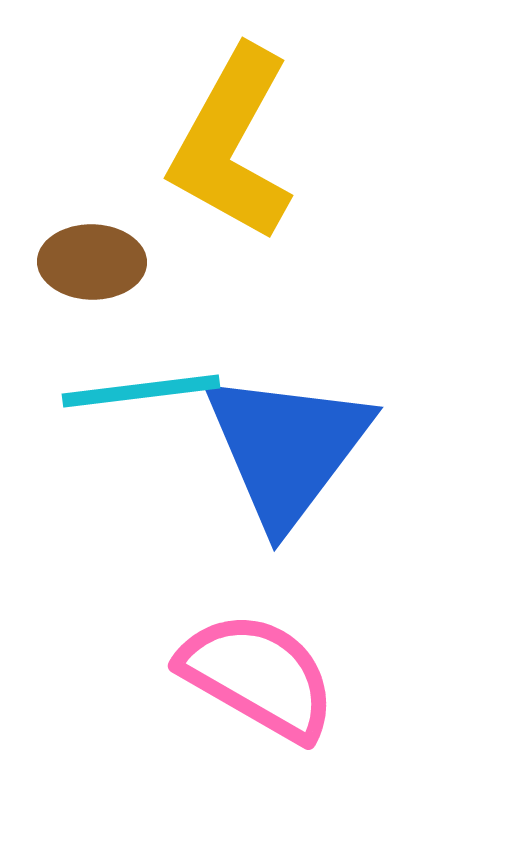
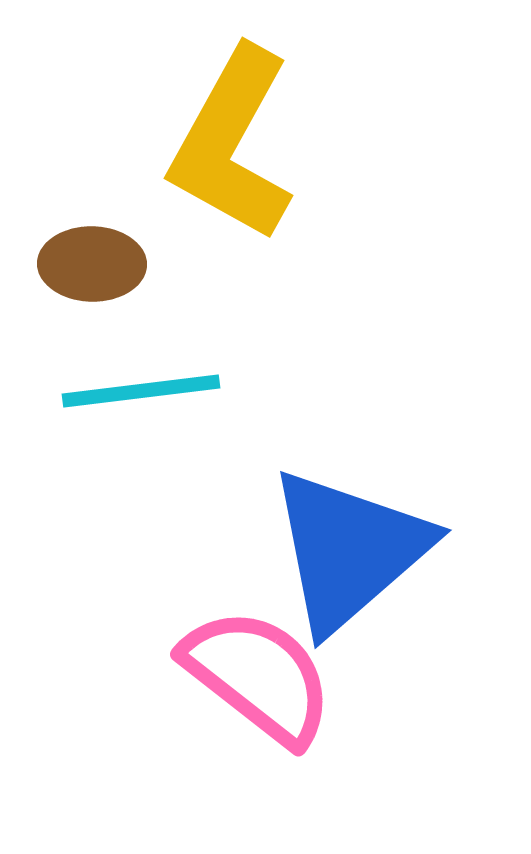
brown ellipse: moved 2 px down
blue triangle: moved 62 px right, 102 px down; rotated 12 degrees clockwise
pink semicircle: rotated 8 degrees clockwise
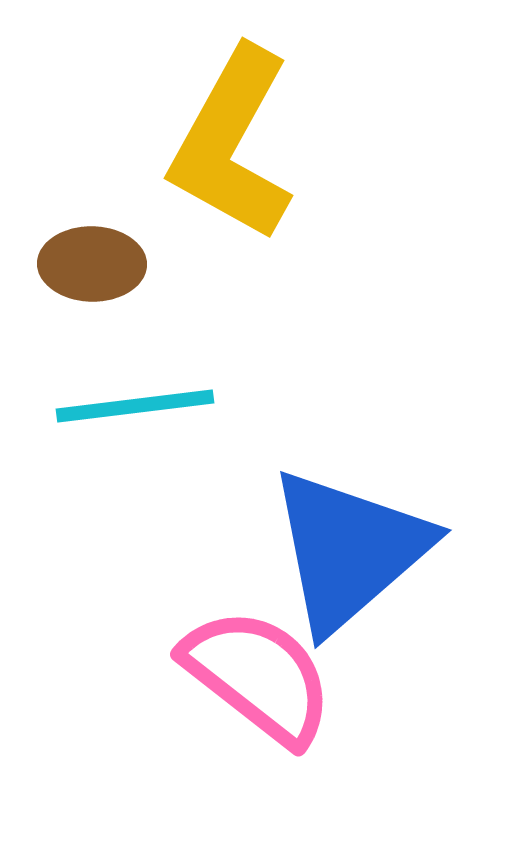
cyan line: moved 6 px left, 15 px down
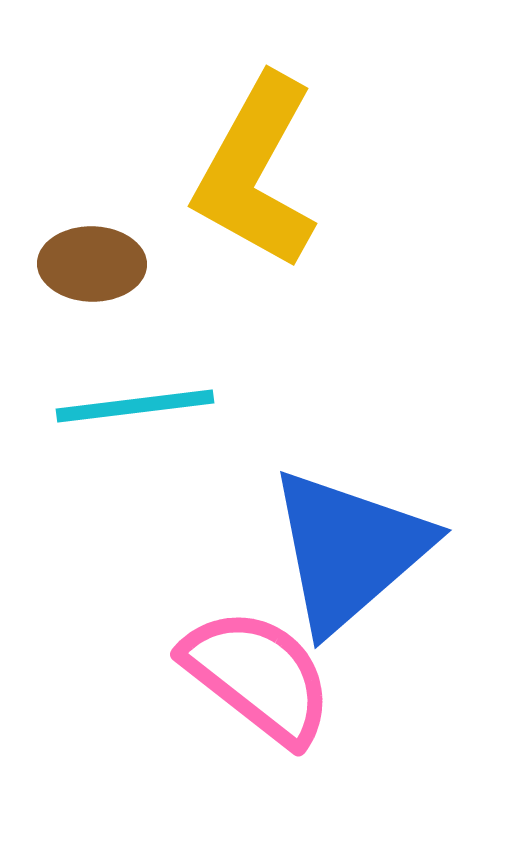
yellow L-shape: moved 24 px right, 28 px down
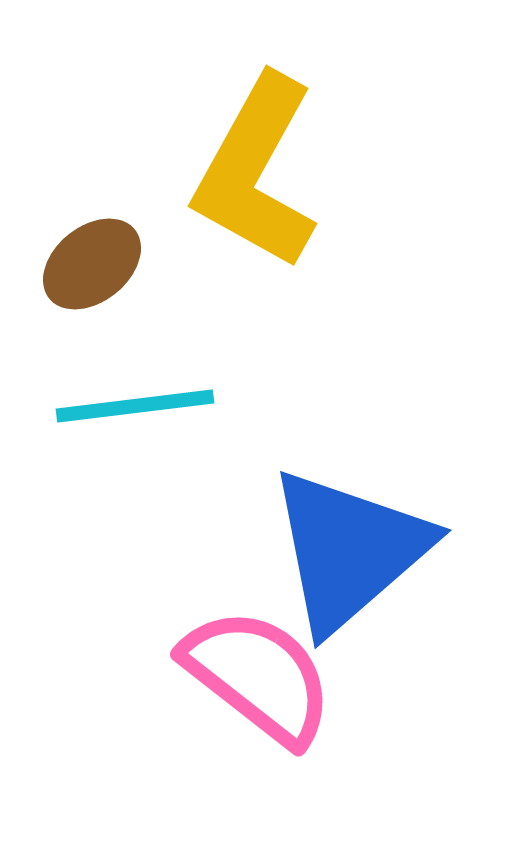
brown ellipse: rotated 40 degrees counterclockwise
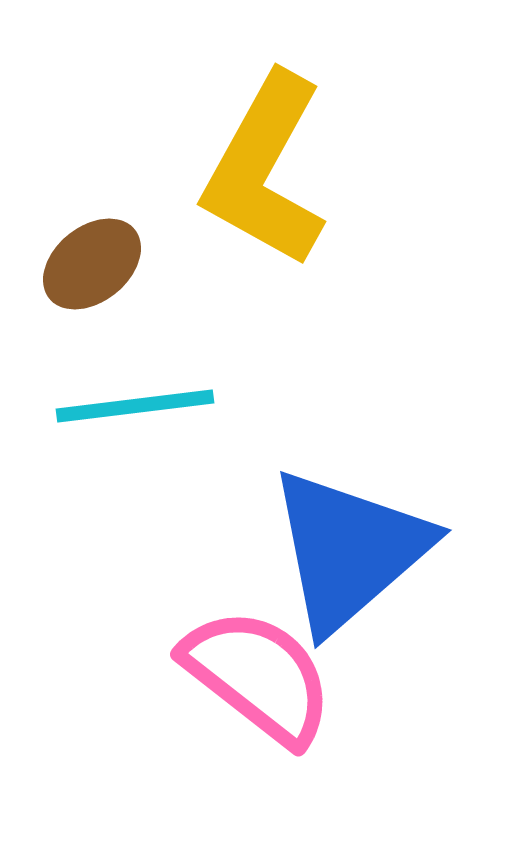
yellow L-shape: moved 9 px right, 2 px up
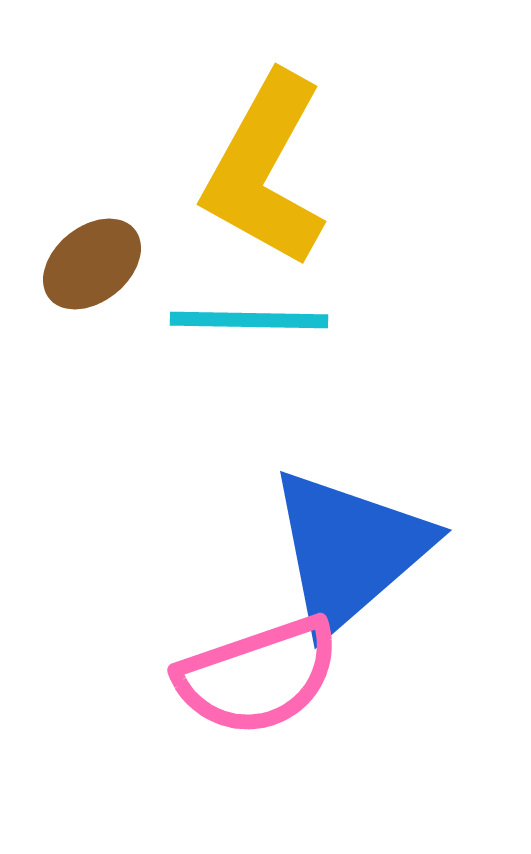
cyan line: moved 114 px right, 86 px up; rotated 8 degrees clockwise
pink semicircle: rotated 123 degrees clockwise
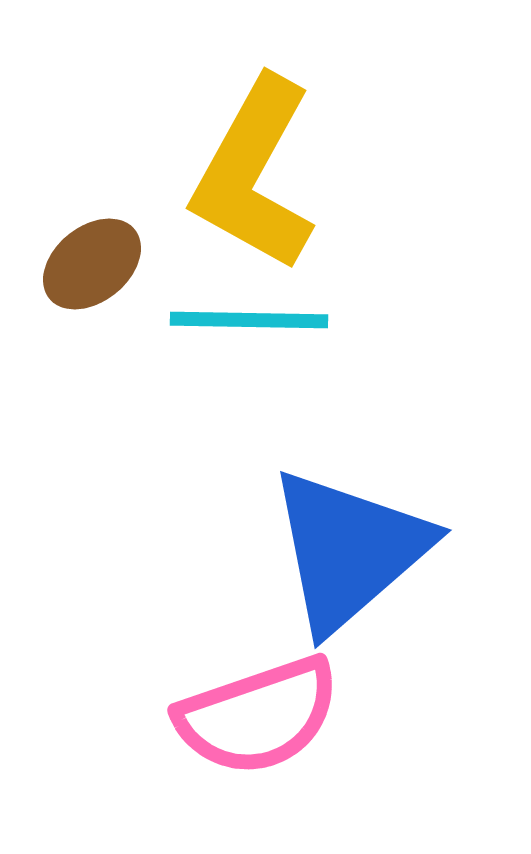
yellow L-shape: moved 11 px left, 4 px down
pink semicircle: moved 40 px down
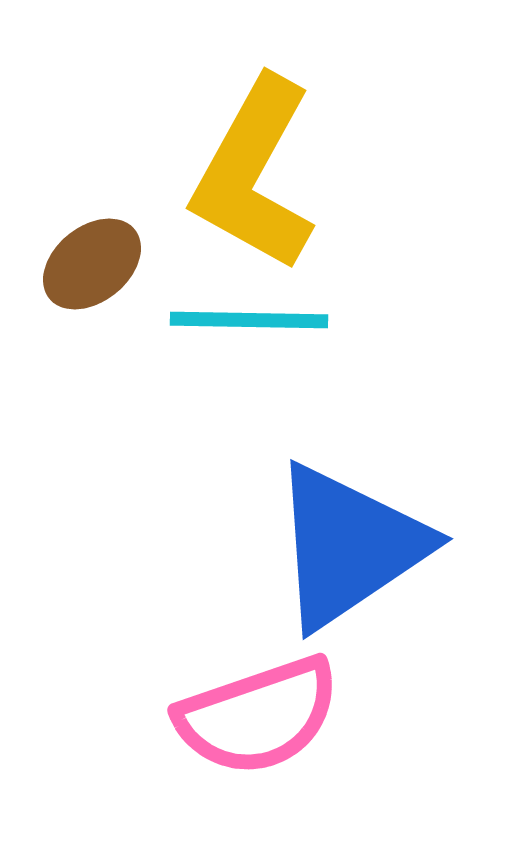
blue triangle: moved 4 px up; rotated 7 degrees clockwise
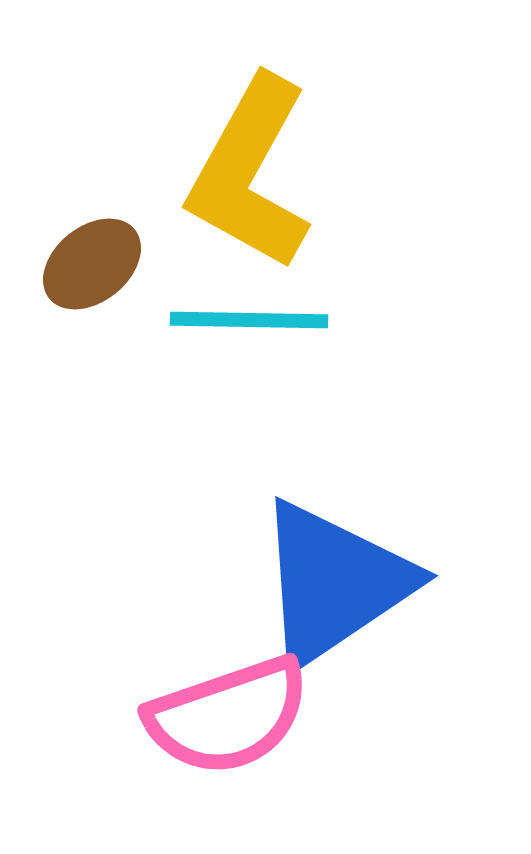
yellow L-shape: moved 4 px left, 1 px up
blue triangle: moved 15 px left, 37 px down
pink semicircle: moved 30 px left
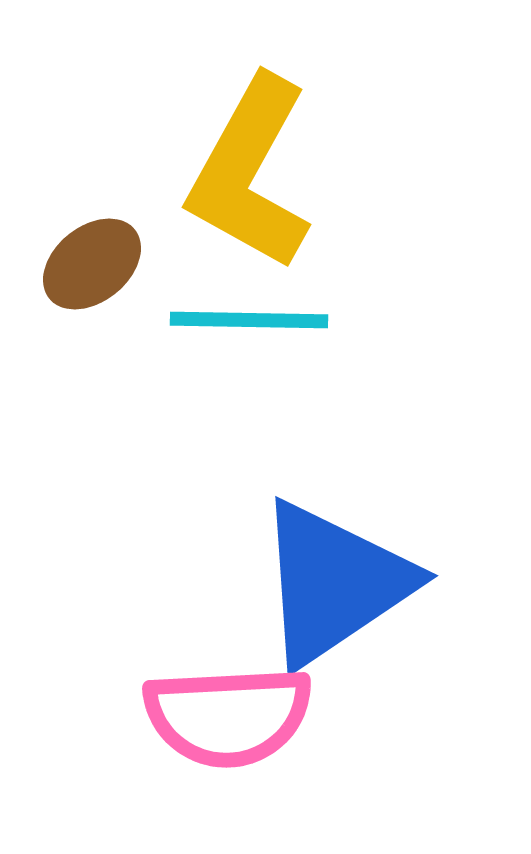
pink semicircle: rotated 16 degrees clockwise
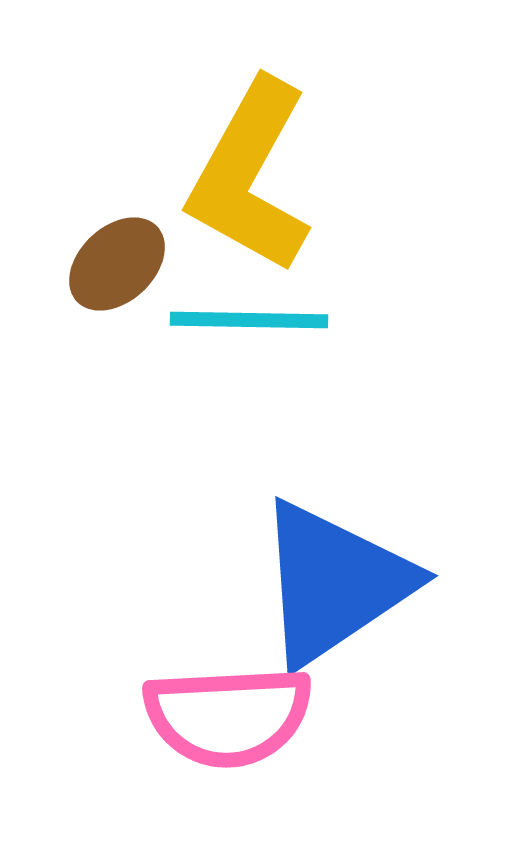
yellow L-shape: moved 3 px down
brown ellipse: moved 25 px right; rotated 4 degrees counterclockwise
